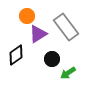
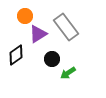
orange circle: moved 2 px left
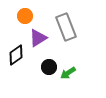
gray rectangle: rotated 16 degrees clockwise
purple triangle: moved 4 px down
black circle: moved 3 px left, 8 px down
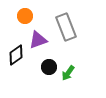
purple triangle: moved 2 px down; rotated 12 degrees clockwise
green arrow: rotated 21 degrees counterclockwise
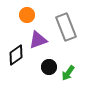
orange circle: moved 2 px right, 1 px up
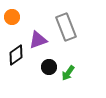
orange circle: moved 15 px left, 2 px down
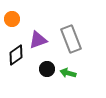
orange circle: moved 2 px down
gray rectangle: moved 5 px right, 12 px down
black circle: moved 2 px left, 2 px down
green arrow: rotated 70 degrees clockwise
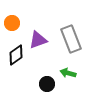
orange circle: moved 4 px down
black circle: moved 15 px down
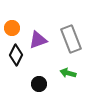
orange circle: moved 5 px down
black diamond: rotated 30 degrees counterclockwise
black circle: moved 8 px left
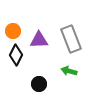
orange circle: moved 1 px right, 3 px down
purple triangle: moved 1 px right; rotated 18 degrees clockwise
green arrow: moved 1 px right, 2 px up
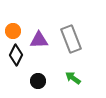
green arrow: moved 4 px right, 7 px down; rotated 21 degrees clockwise
black circle: moved 1 px left, 3 px up
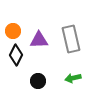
gray rectangle: rotated 8 degrees clockwise
green arrow: rotated 49 degrees counterclockwise
